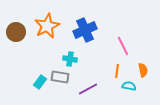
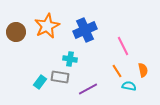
orange line: rotated 40 degrees counterclockwise
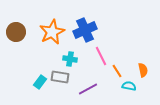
orange star: moved 5 px right, 6 px down
pink line: moved 22 px left, 10 px down
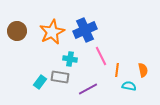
brown circle: moved 1 px right, 1 px up
orange line: moved 1 px up; rotated 40 degrees clockwise
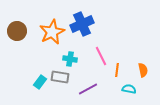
blue cross: moved 3 px left, 6 px up
cyan semicircle: moved 3 px down
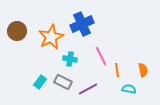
orange star: moved 1 px left, 5 px down
orange line: rotated 16 degrees counterclockwise
gray rectangle: moved 3 px right, 5 px down; rotated 18 degrees clockwise
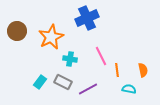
blue cross: moved 5 px right, 6 px up
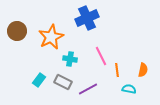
orange semicircle: rotated 24 degrees clockwise
cyan rectangle: moved 1 px left, 2 px up
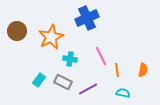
cyan semicircle: moved 6 px left, 4 px down
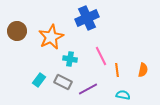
cyan semicircle: moved 2 px down
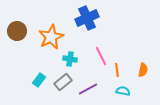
gray rectangle: rotated 66 degrees counterclockwise
cyan semicircle: moved 4 px up
